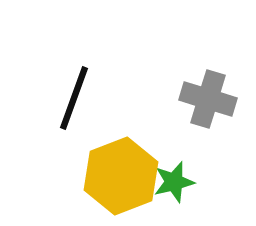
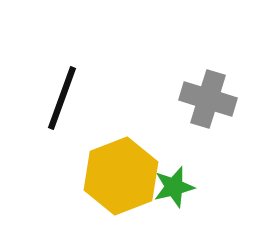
black line: moved 12 px left
green star: moved 5 px down
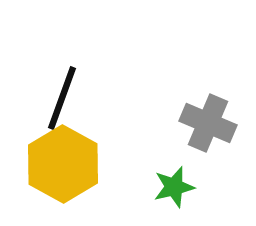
gray cross: moved 24 px down; rotated 6 degrees clockwise
yellow hexagon: moved 58 px left, 12 px up; rotated 10 degrees counterclockwise
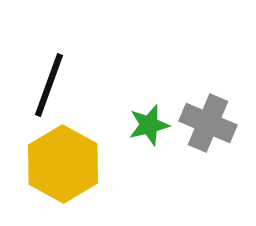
black line: moved 13 px left, 13 px up
green star: moved 25 px left, 62 px up
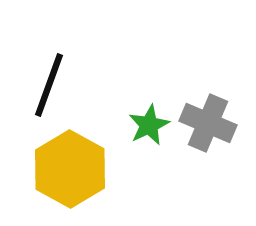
green star: rotated 12 degrees counterclockwise
yellow hexagon: moved 7 px right, 5 px down
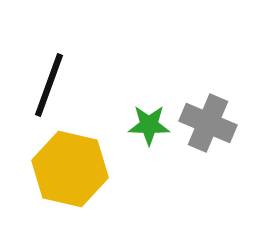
green star: rotated 27 degrees clockwise
yellow hexagon: rotated 16 degrees counterclockwise
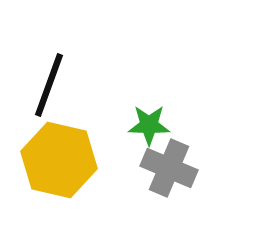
gray cross: moved 39 px left, 45 px down
yellow hexagon: moved 11 px left, 9 px up
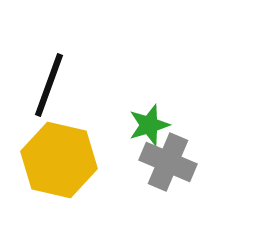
green star: rotated 18 degrees counterclockwise
gray cross: moved 1 px left, 6 px up
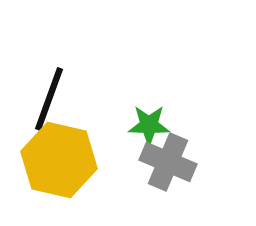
black line: moved 14 px down
green star: rotated 18 degrees clockwise
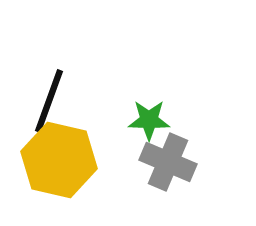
black line: moved 2 px down
green star: moved 5 px up
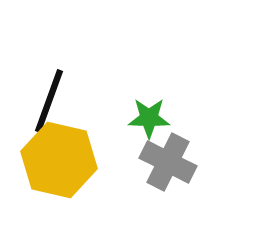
green star: moved 2 px up
gray cross: rotated 4 degrees clockwise
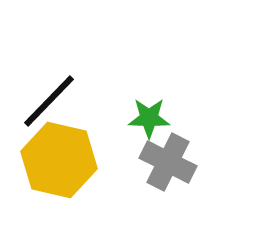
black line: rotated 24 degrees clockwise
